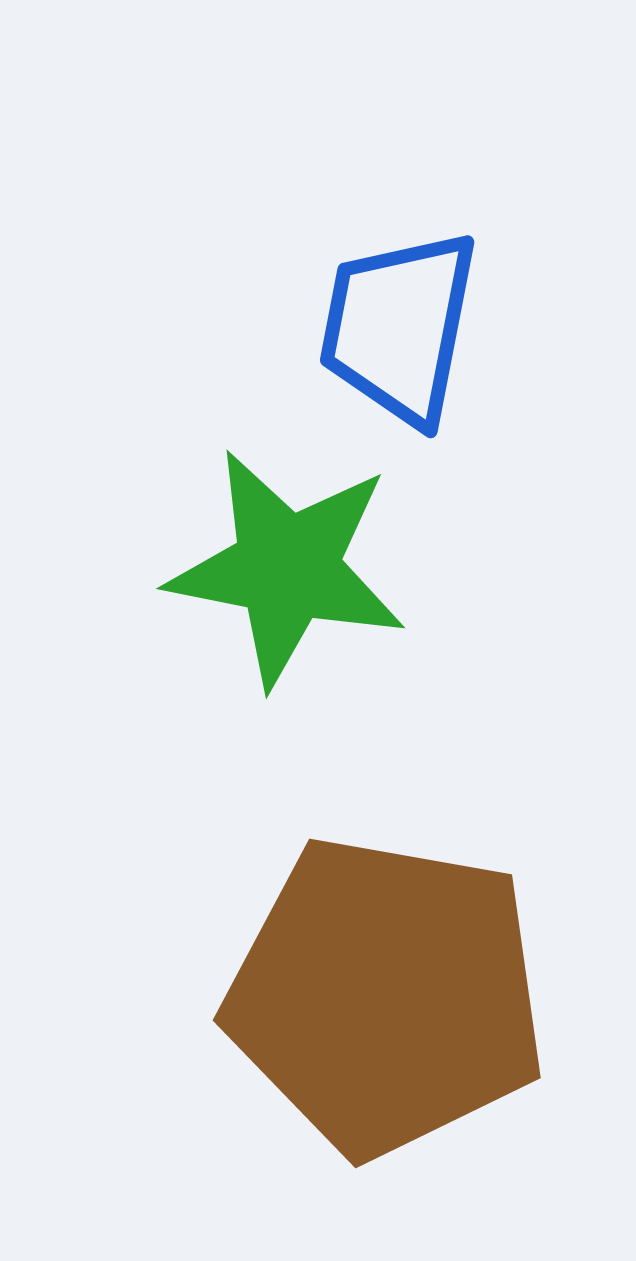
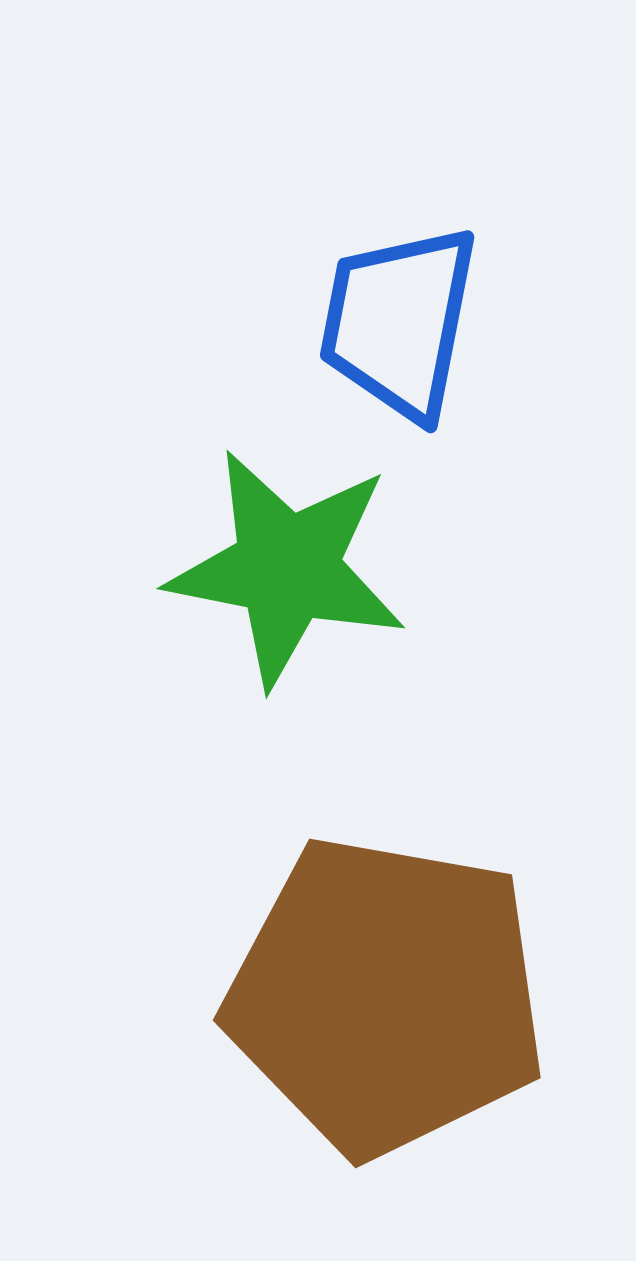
blue trapezoid: moved 5 px up
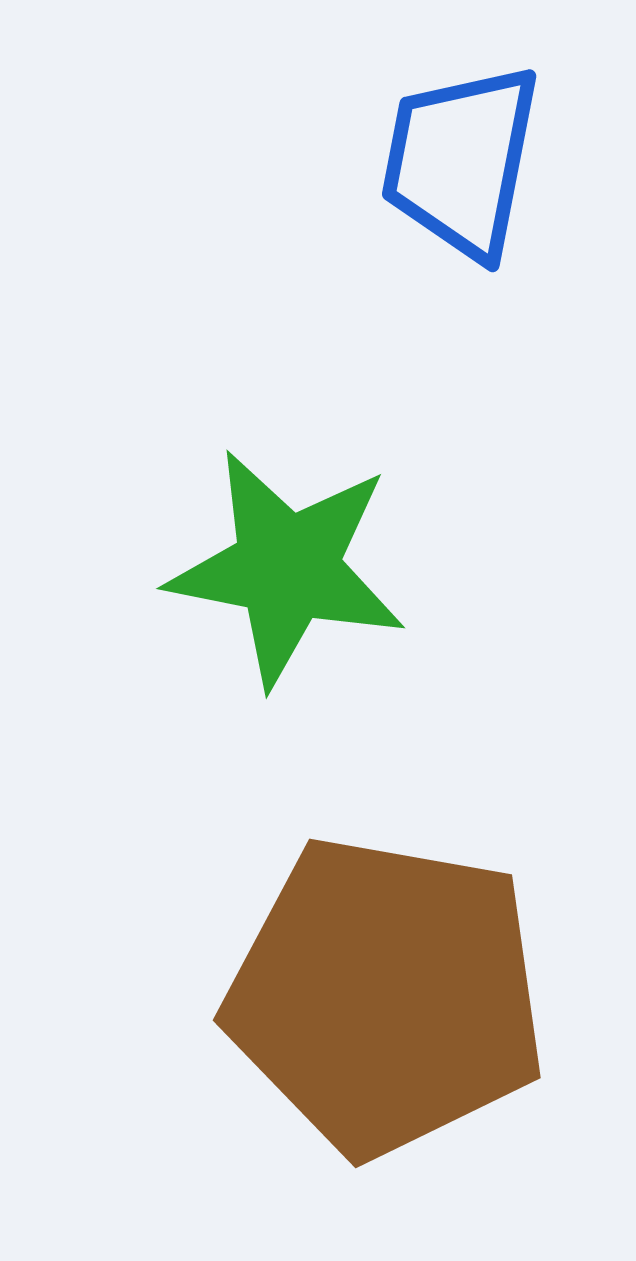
blue trapezoid: moved 62 px right, 161 px up
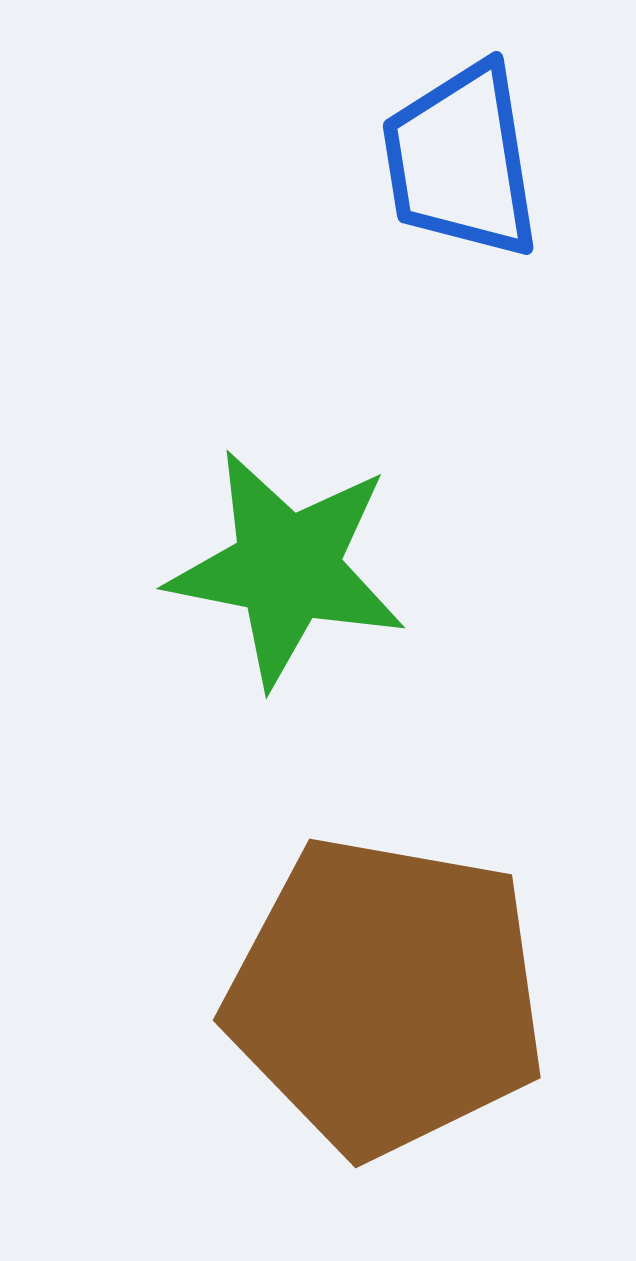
blue trapezoid: rotated 20 degrees counterclockwise
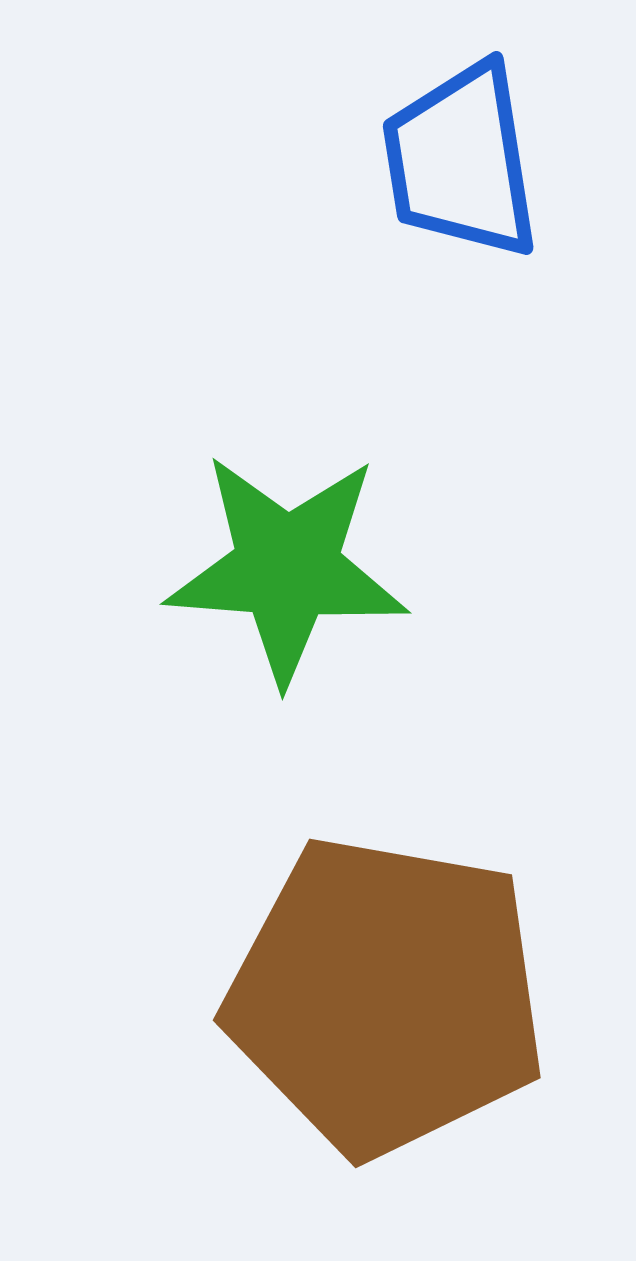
green star: rotated 7 degrees counterclockwise
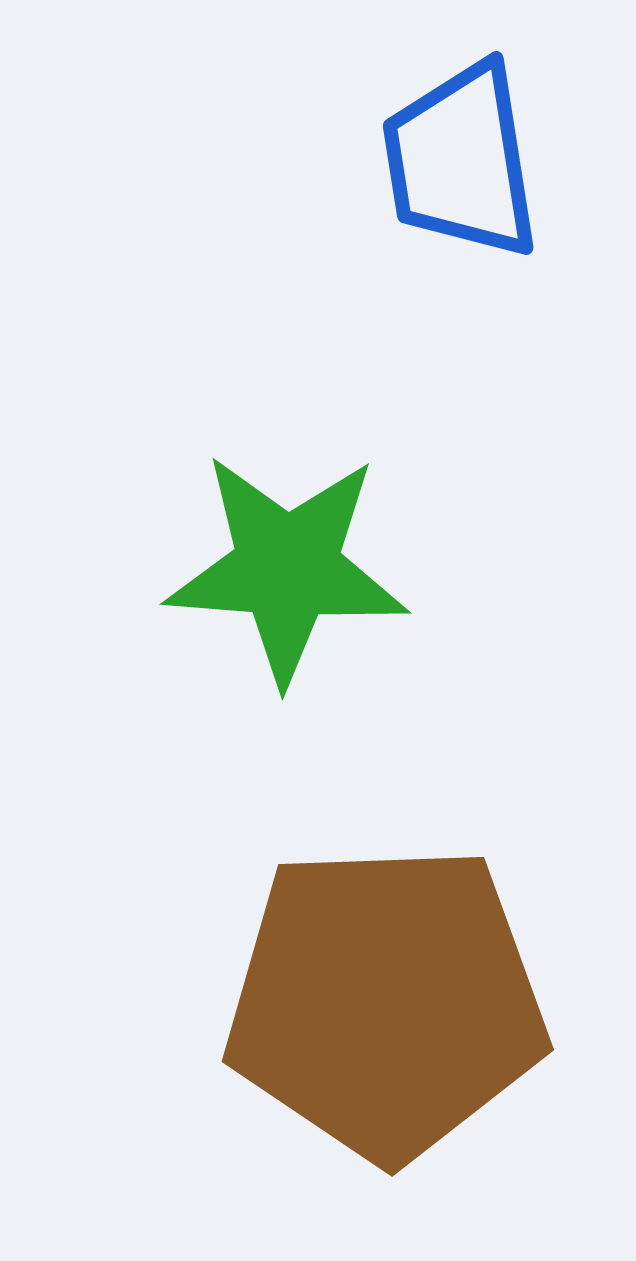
brown pentagon: moved 6 px down; rotated 12 degrees counterclockwise
